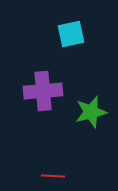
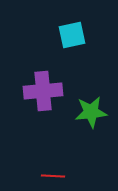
cyan square: moved 1 px right, 1 px down
green star: rotated 8 degrees clockwise
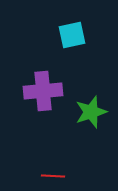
green star: rotated 12 degrees counterclockwise
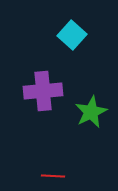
cyan square: rotated 36 degrees counterclockwise
green star: rotated 8 degrees counterclockwise
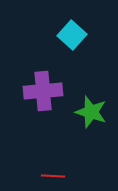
green star: rotated 28 degrees counterclockwise
